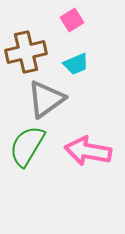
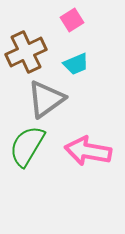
brown cross: rotated 12 degrees counterclockwise
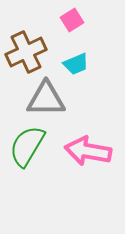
gray triangle: rotated 36 degrees clockwise
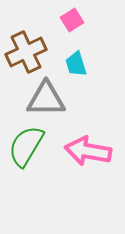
cyan trapezoid: rotated 96 degrees clockwise
green semicircle: moved 1 px left
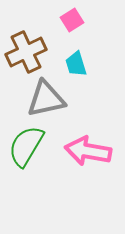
gray triangle: rotated 12 degrees counterclockwise
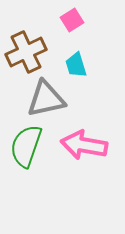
cyan trapezoid: moved 1 px down
green semicircle: rotated 12 degrees counterclockwise
pink arrow: moved 4 px left, 6 px up
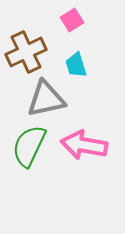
green semicircle: moved 3 px right; rotated 6 degrees clockwise
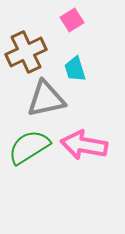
cyan trapezoid: moved 1 px left, 4 px down
green semicircle: moved 1 px down; rotated 33 degrees clockwise
